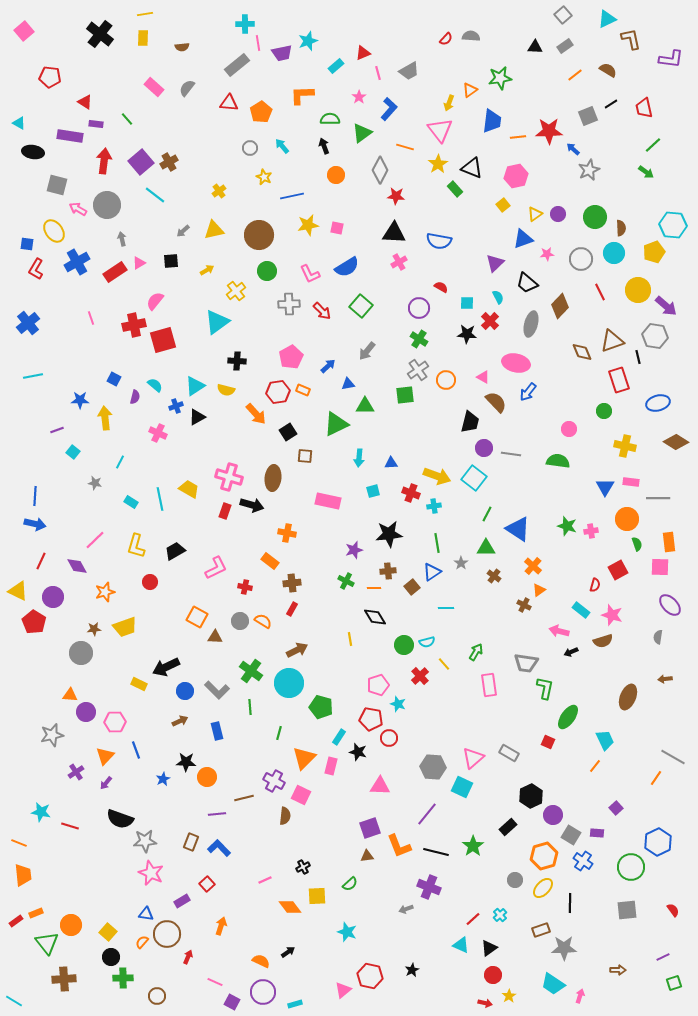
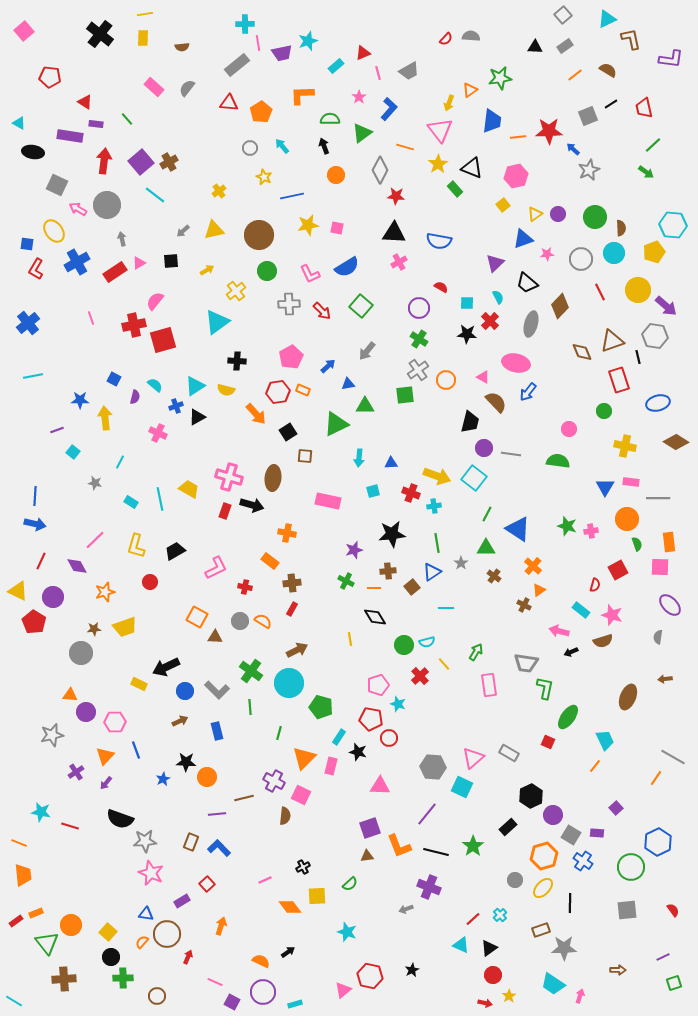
gray square at (57, 185): rotated 10 degrees clockwise
black star at (389, 534): moved 3 px right
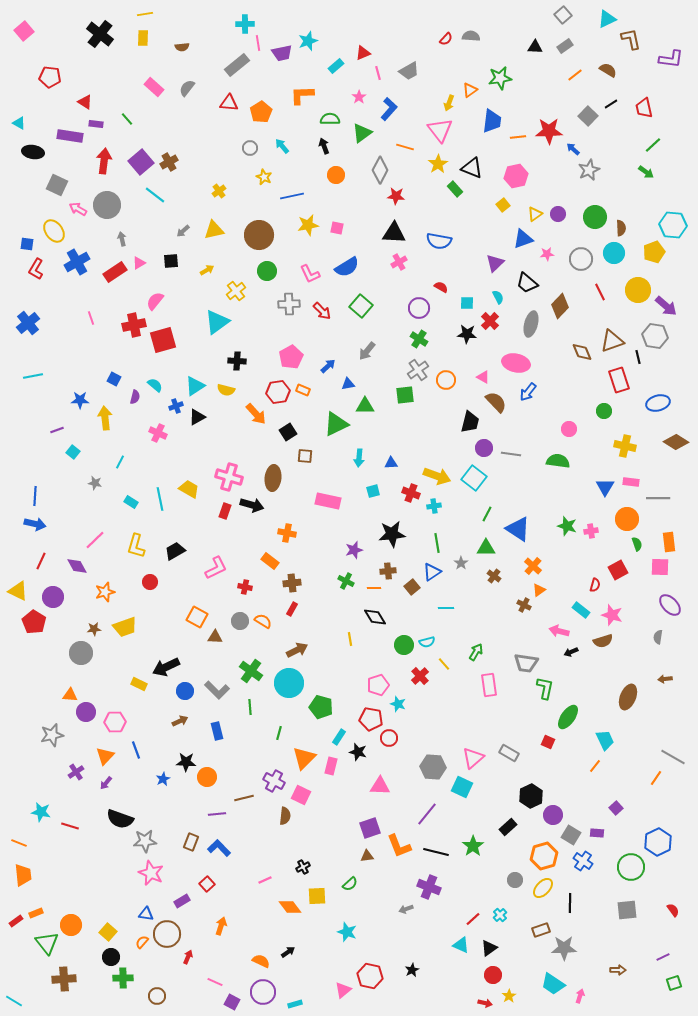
gray square at (588, 116): rotated 24 degrees counterclockwise
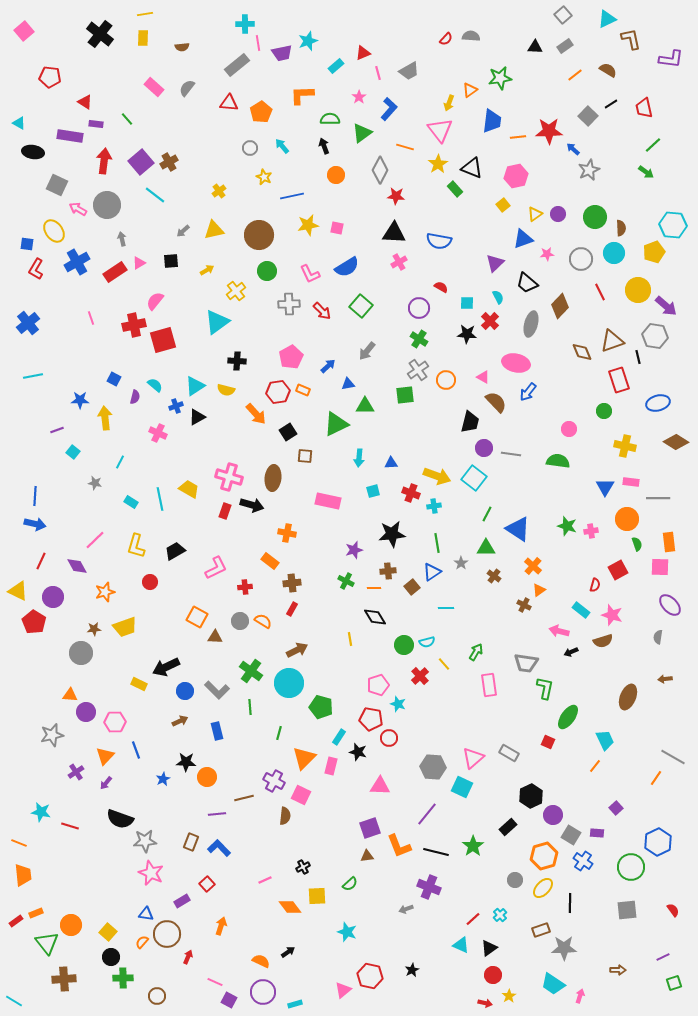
red cross at (245, 587): rotated 16 degrees counterclockwise
purple square at (232, 1002): moved 3 px left, 2 px up
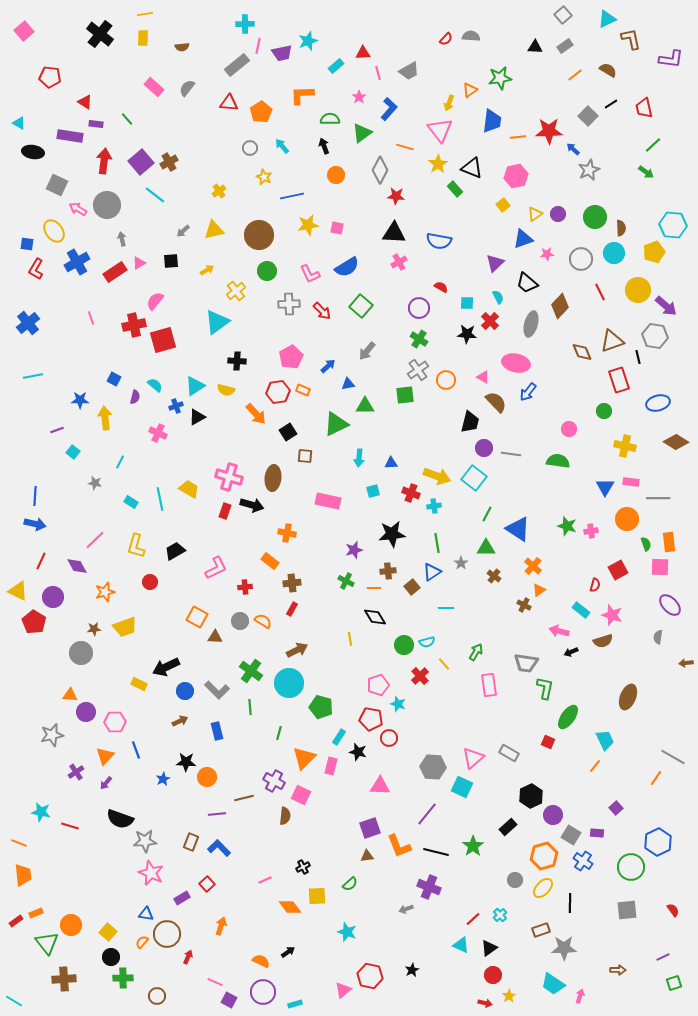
pink line at (258, 43): moved 3 px down; rotated 21 degrees clockwise
red triangle at (363, 53): rotated 21 degrees clockwise
green semicircle at (637, 544): moved 9 px right
brown arrow at (665, 679): moved 21 px right, 16 px up
purple rectangle at (182, 901): moved 3 px up
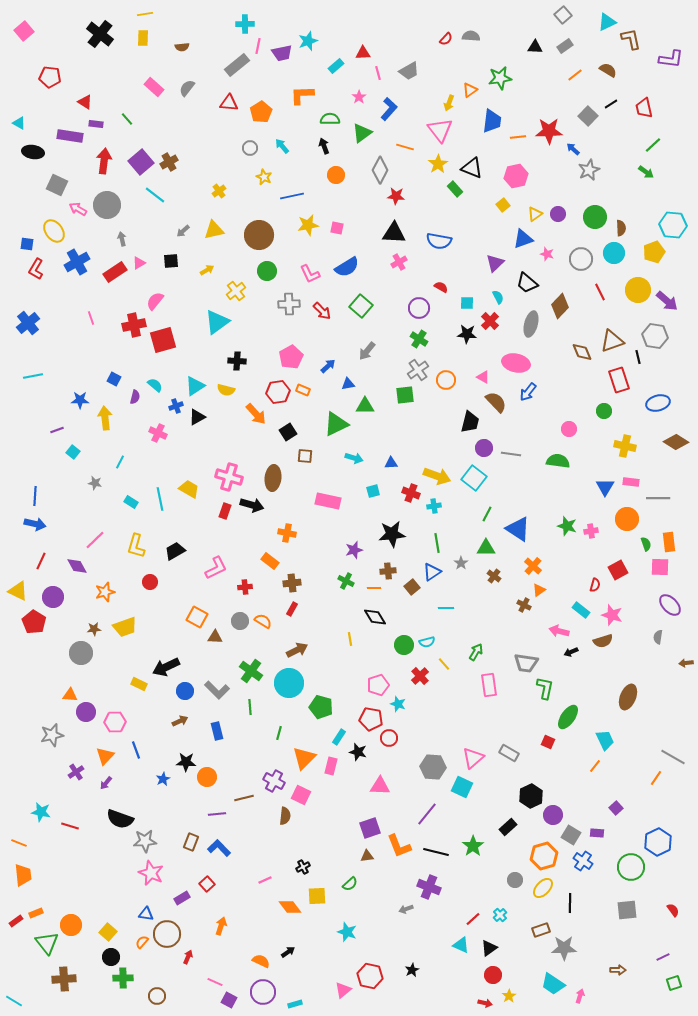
cyan triangle at (607, 19): moved 3 px down
pink star at (547, 254): rotated 24 degrees clockwise
purple arrow at (666, 306): moved 1 px right, 5 px up
cyan arrow at (359, 458): moved 5 px left; rotated 78 degrees counterclockwise
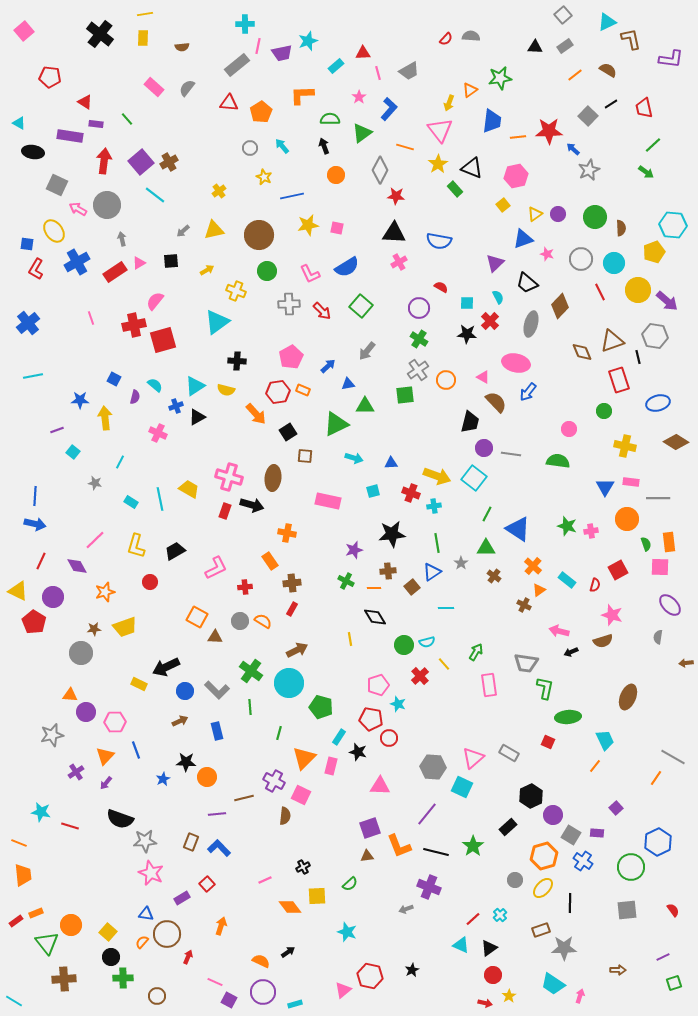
cyan circle at (614, 253): moved 10 px down
yellow cross at (236, 291): rotated 30 degrees counterclockwise
orange rectangle at (270, 561): rotated 18 degrees clockwise
cyan rectangle at (581, 610): moved 14 px left, 30 px up
green ellipse at (568, 717): rotated 50 degrees clockwise
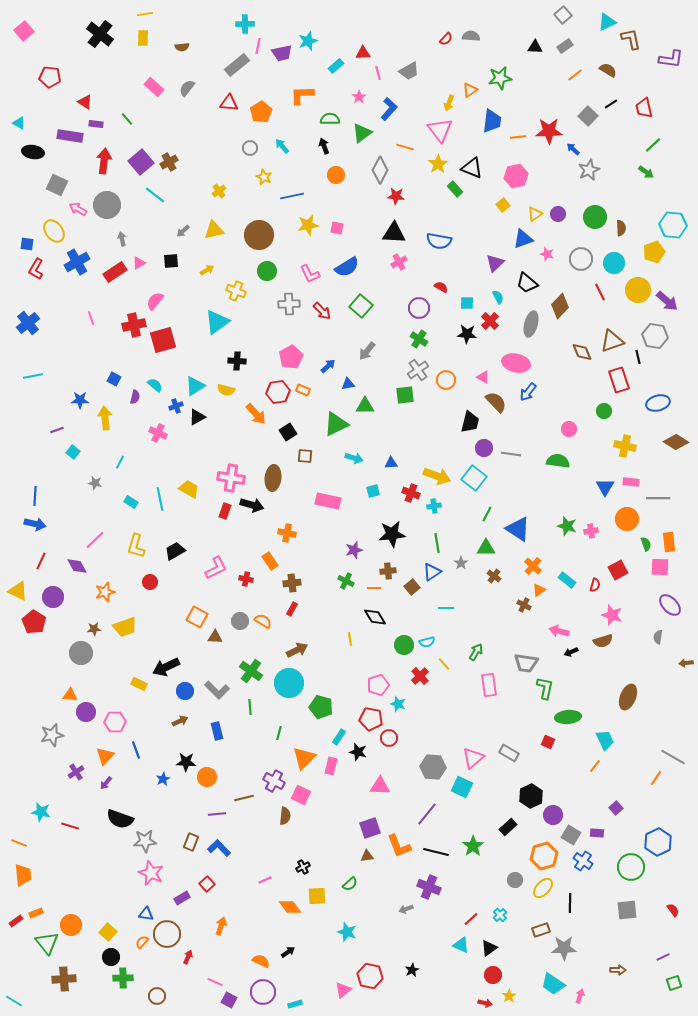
pink cross at (229, 477): moved 2 px right, 1 px down; rotated 8 degrees counterclockwise
red cross at (245, 587): moved 1 px right, 8 px up; rotated 16 degrees clockwise
red line at (473, 919): moved 2 px left
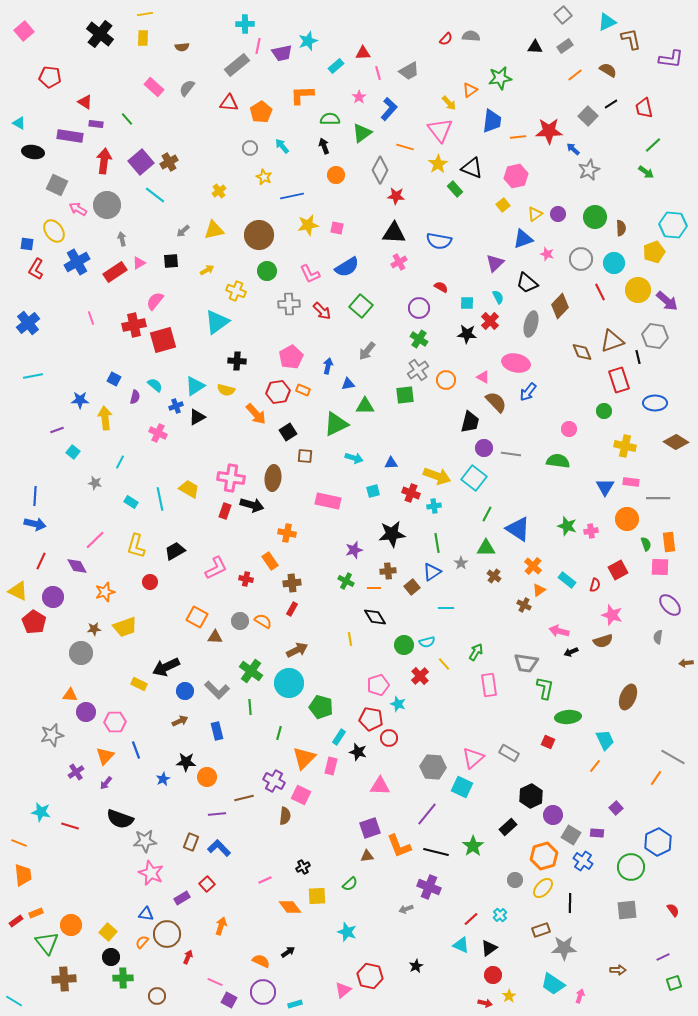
yellow arrow at (449, 103): rotated 63 degrees counterclockwise
blue arrow at (328, 366): rotated 35 degrees counterclockwise
blue ellipse at (658, 403): moved 3 px left; rotated 15 degrees clockwise
black star at (412, 970): moved 4 px right, 4 px up
